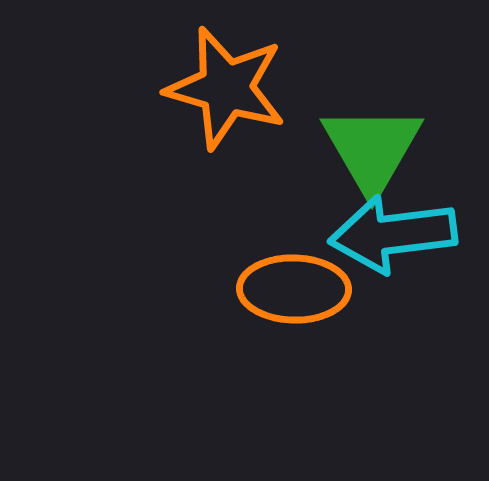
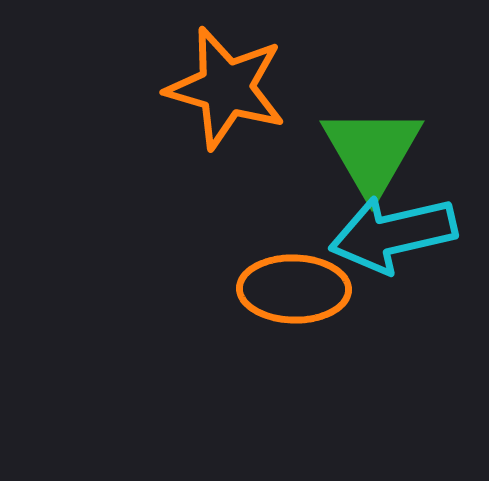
green triangle: moved 2 px down
cyan arrow: rotated 6 degrees counterclockwise
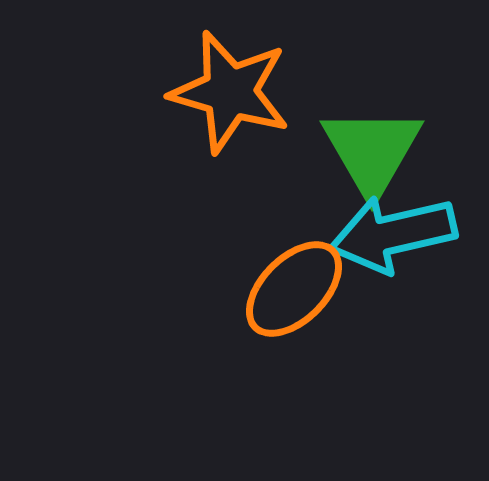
orange star: moved 4 px right, 4 px down
orange ellipse: rotated 46 degrees counterclockwise
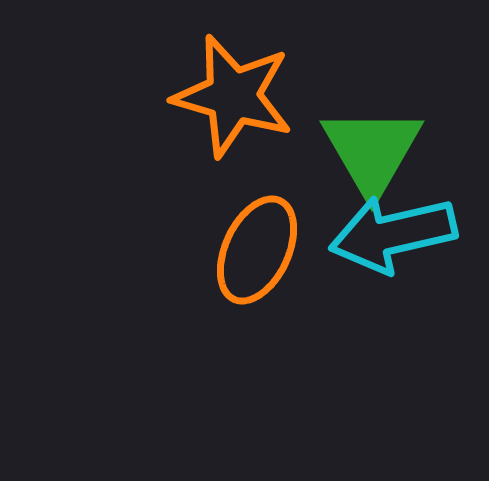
orange star: moved 3 px right, 4 px down
orange ellipse: moved 37 px left, 39 px up; rotated 20 degrees counterclockwise
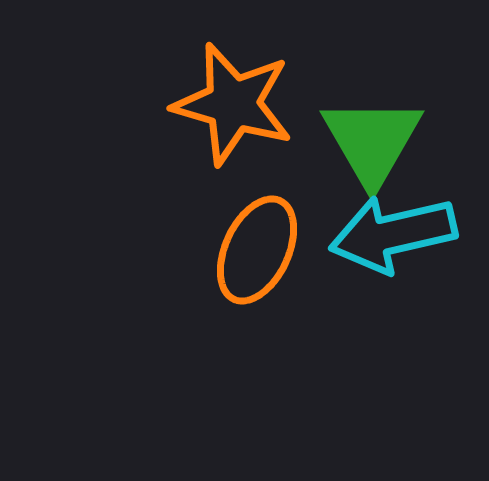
orange star: moved 8 px down
green triangle: moved 10 px up
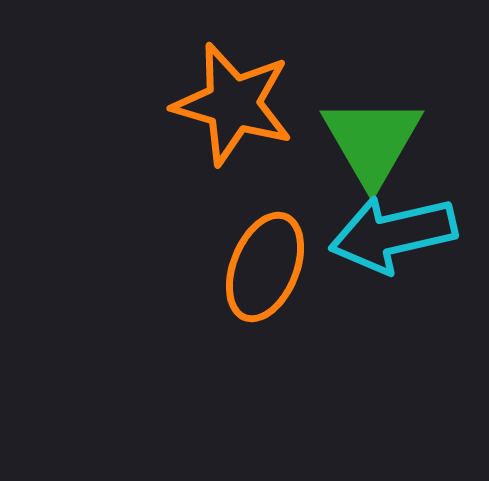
orange ellipse: moved 8 px right, 17 px down; rotated 3 degrees counterclockwise
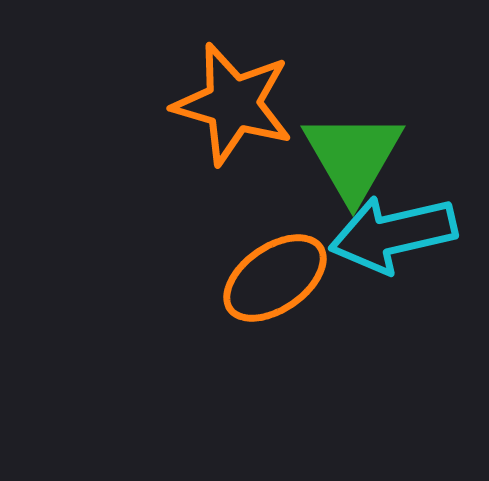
green triangle: moved 19 px left, 15 px down
orange ellipse: moved 10 px right, 11 px down; rotated 33 degrees clockwise
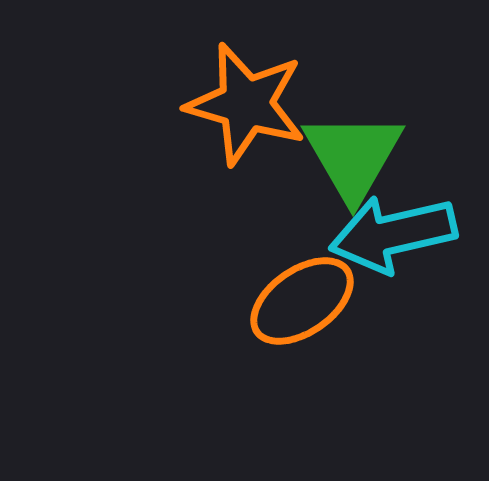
orange star: moved 13 px right
orange ellipse: moved 27 px right, 23 px down
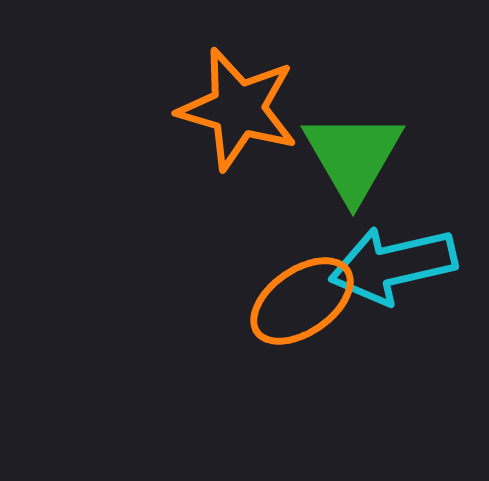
orange star: moved 8 px left, 5 px down
cyan arrow: moved 31 px down
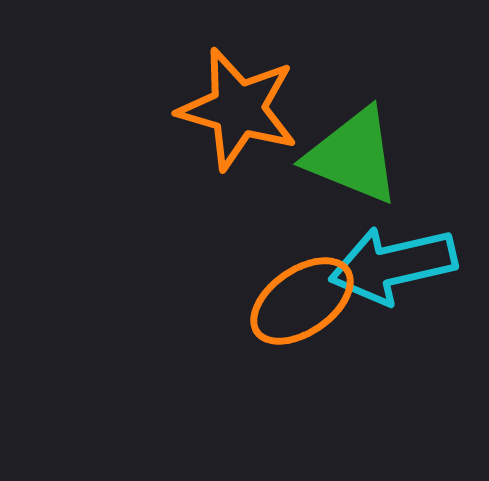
green triangle: rotated 38 degrees counterclockwise
